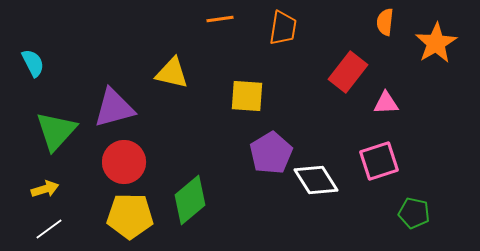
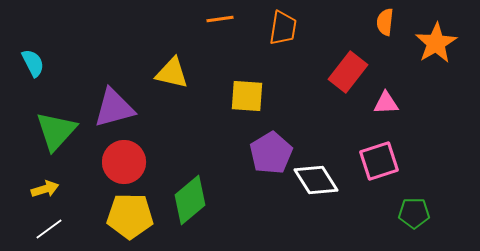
green pentagon: rotated 12 degrees counterclockwise
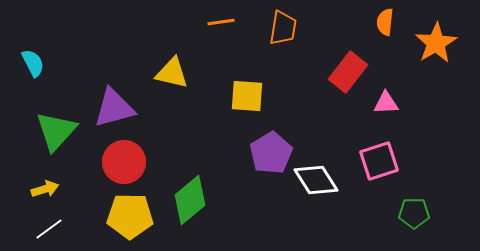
orange line: moved 1 px right, 3 px down
